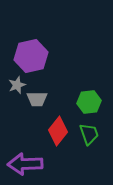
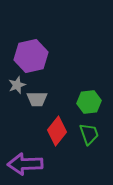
red diamond: moved 1 px left
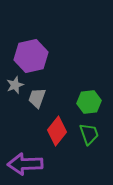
gray star: moved 2 px left
gray trapezoid: moved 1 px up; rotated 110 degrees clockwise
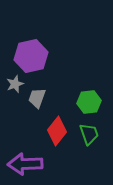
gray star: moved 1 px up
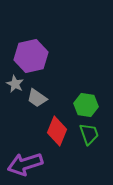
gray star: rotated 24 degrees counterclockwise
gray trapezoid: rotated 75 degrees counterclockwise
green hexagon: moved 3 px left, 3 px down; rotated 15 degrees clockwise
red diamond: rotated 16 degrees counterclockwise
purple arrow: rotated 16 degrees counterclockwise
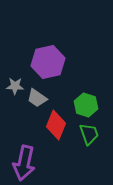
purple hexagon: moved 17 px right, 6 px down
gray star: moved 2 px down; rotated 24 degrees counterclockwise
green hexagon: rotated 10 degrees clockwise
red diamond: moved 1 px left, 6 px up
purple arrow: moved 1 px left, 1 px up; rotated 60 degrees counterclockwise
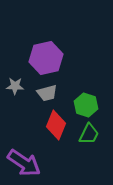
purple hexagon: moved 2 px left, 4 px up
gray trapezoid: moved 10 px right, 5 px up; rotated 50 degrees counterclockwise
green trapezoid: rotated 45 degrees clockwise
purple arrow: rotated 68 degrees counterclockwise
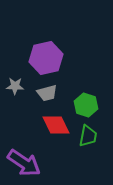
red diamond: rotated 48 degrees counterclockwise
green trapezoid: moved 1 px left, 2 px down; rotated 15 degrees counterclockwise
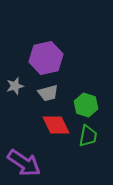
gray star: rotated 18 degrees counterclockwise
gray trapezoid: moved 1 px right
